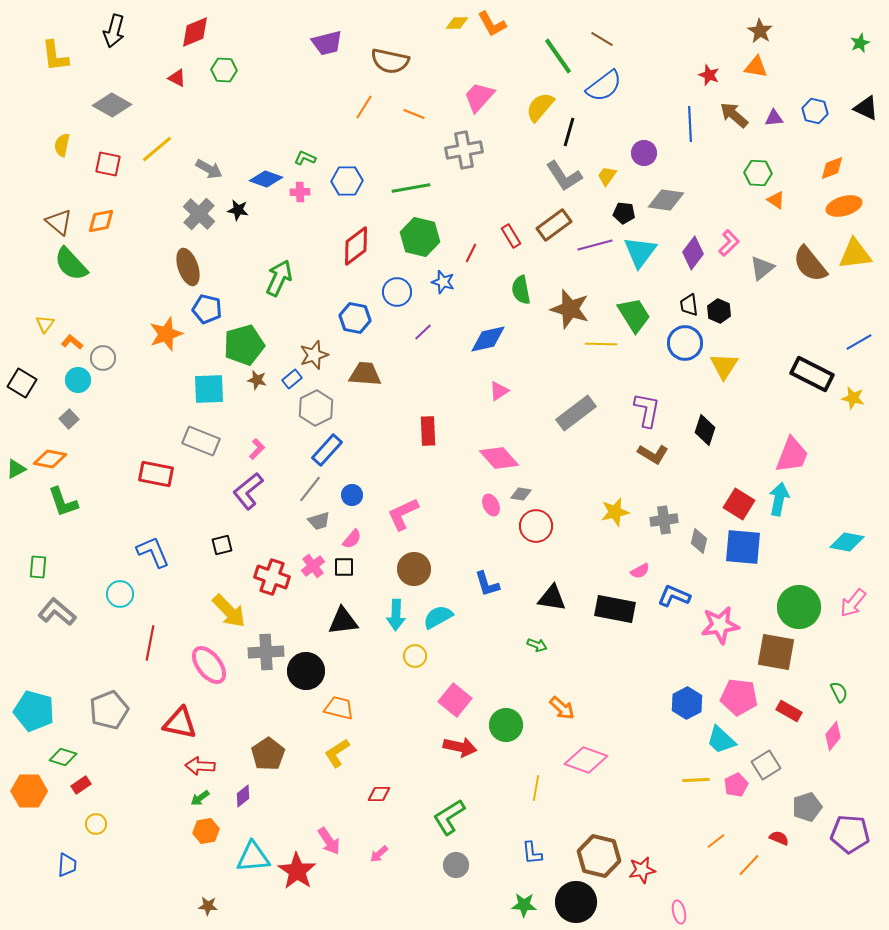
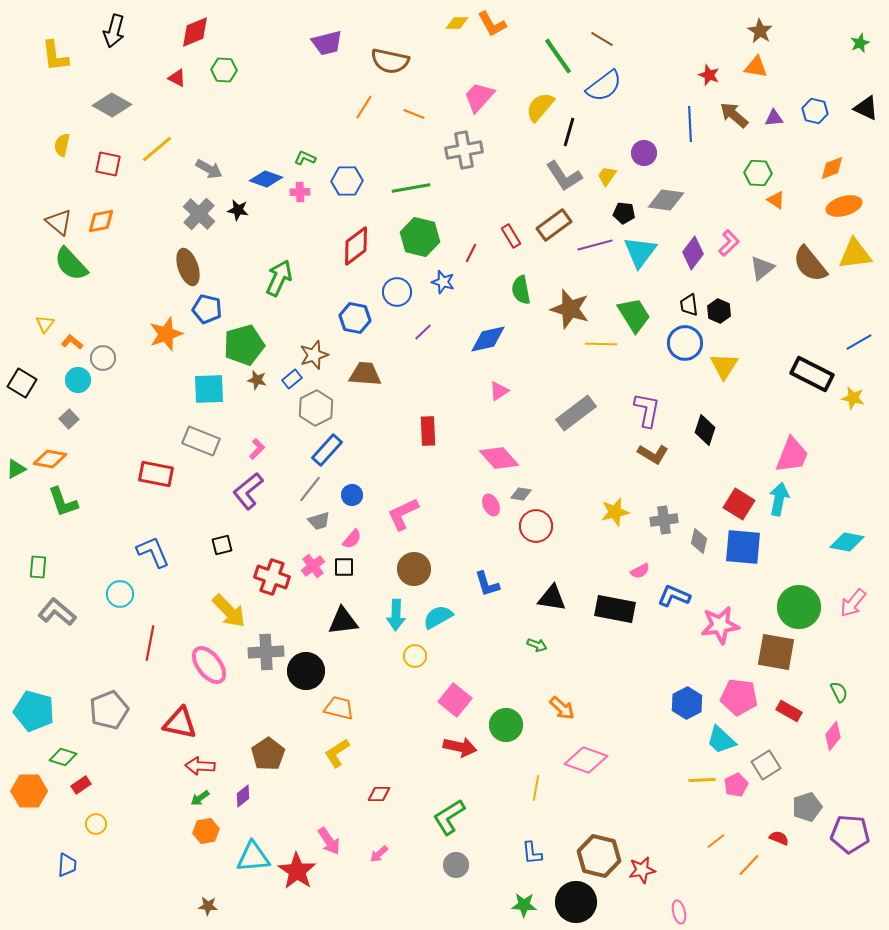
yellow line at (696, 780): moved 6 px right
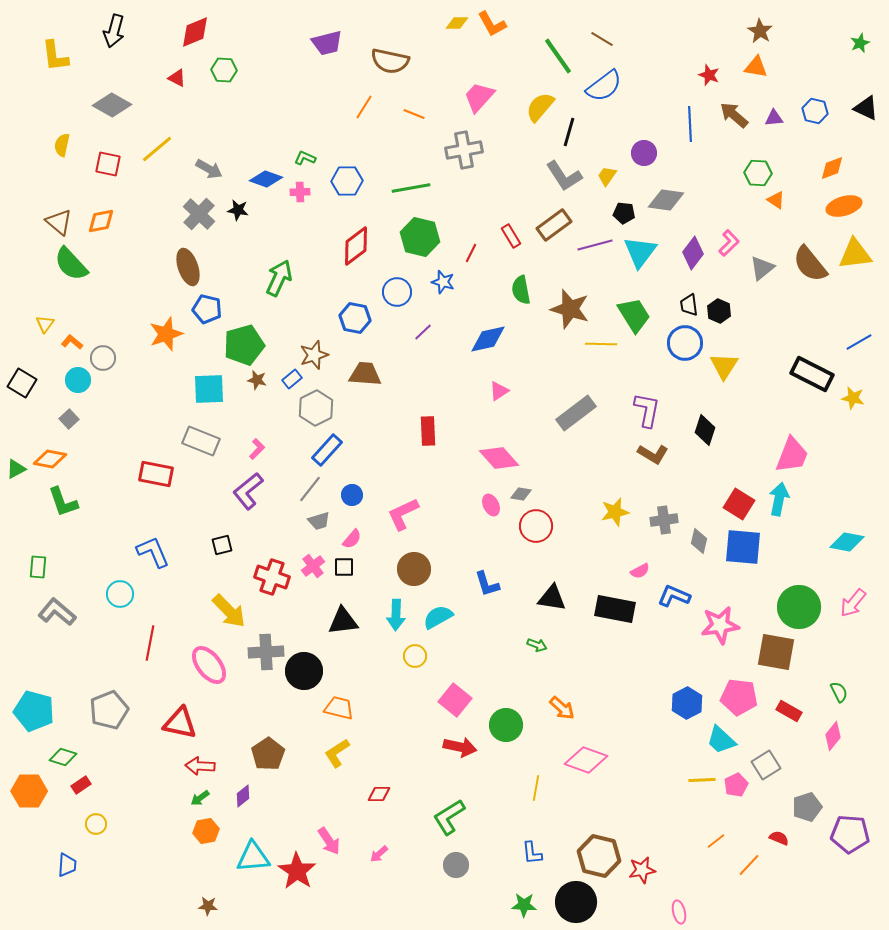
black circle at (306, 671): moved 2 px left
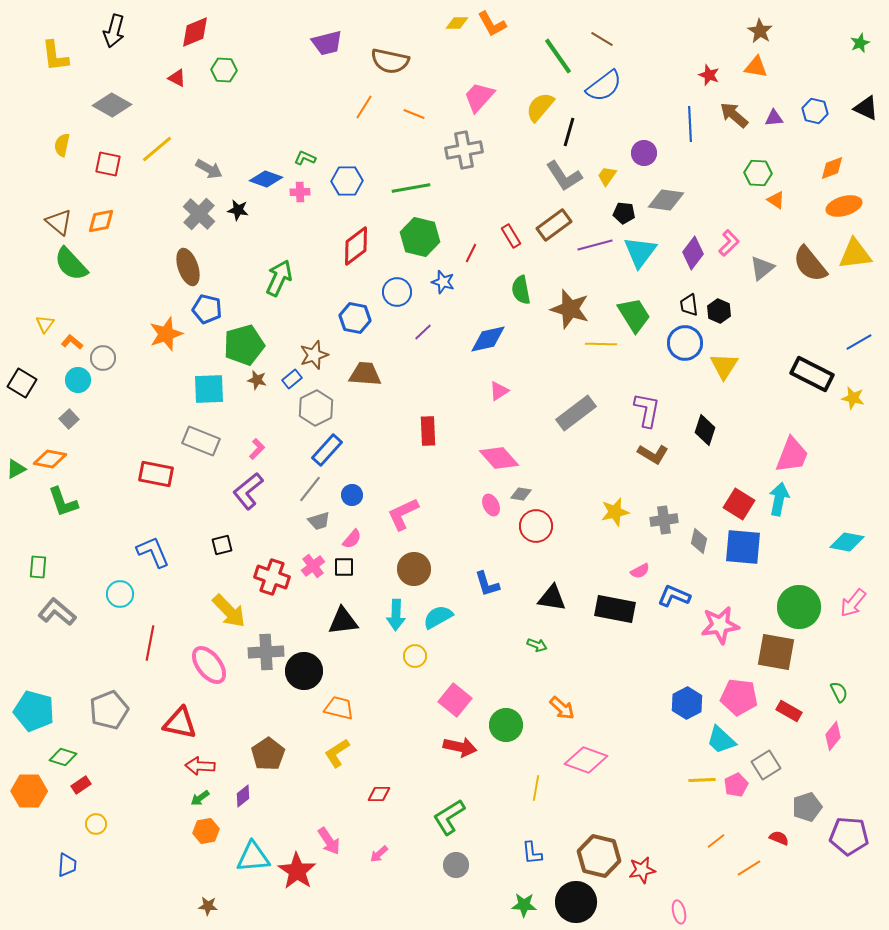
purple pentagon at (850, 834): moved 1 px left, 2 px down
orange line at (749, 865): moved 3 px down; rotated 15 degrees clockwise
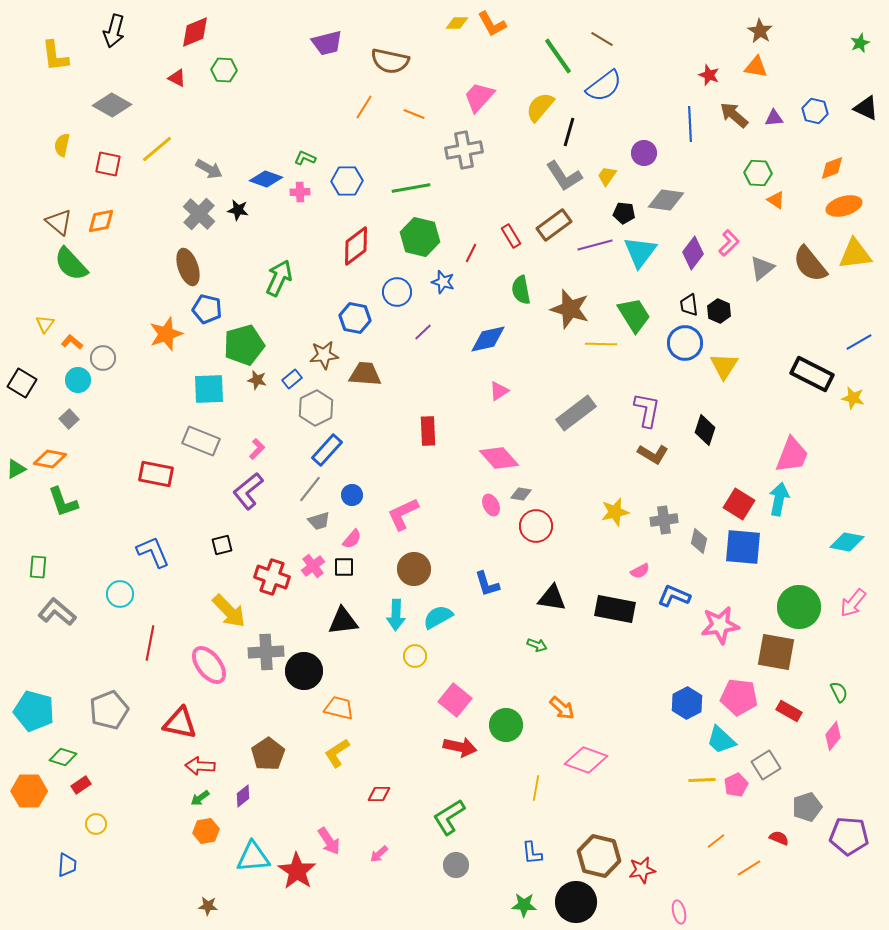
brown star at (314, 355): moved 10 px right; rotated 12 degrees clockwise
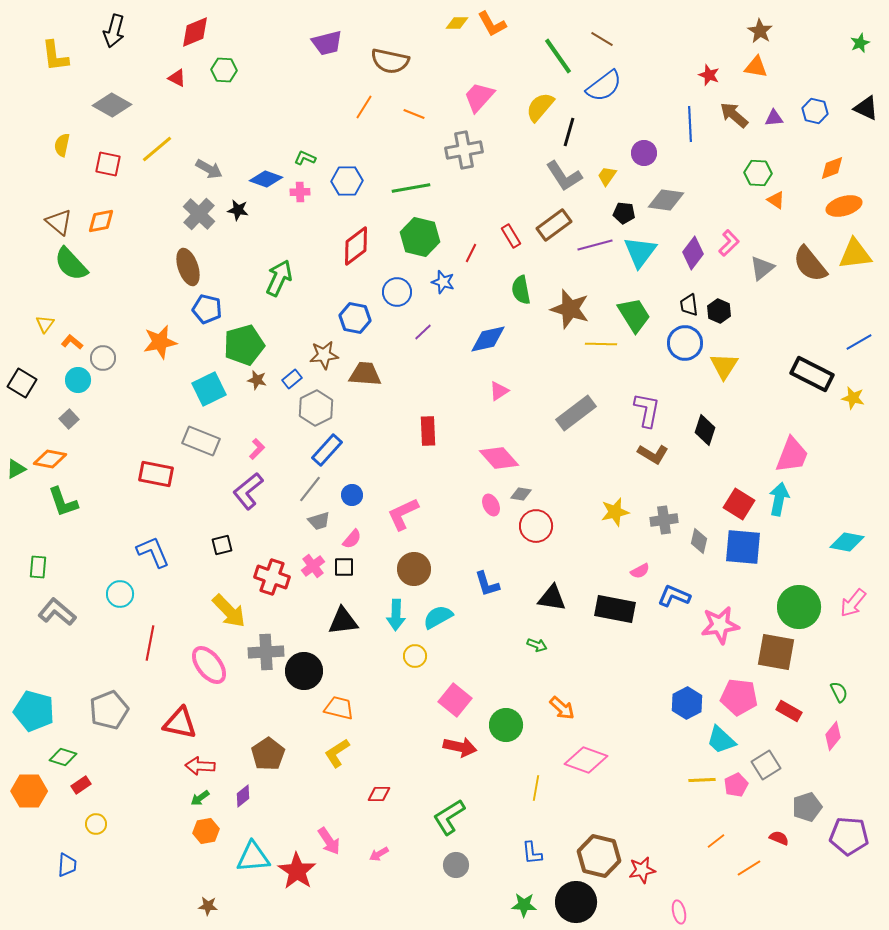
orange star at (166, 334): moved 6 px left, 8 px down; rotated 8 degrees clockwise
cyan square at (209, 389): rotated 24 degrees counterclockwise
pink arrow at (379, 854): rotated 12 degrees clockwise
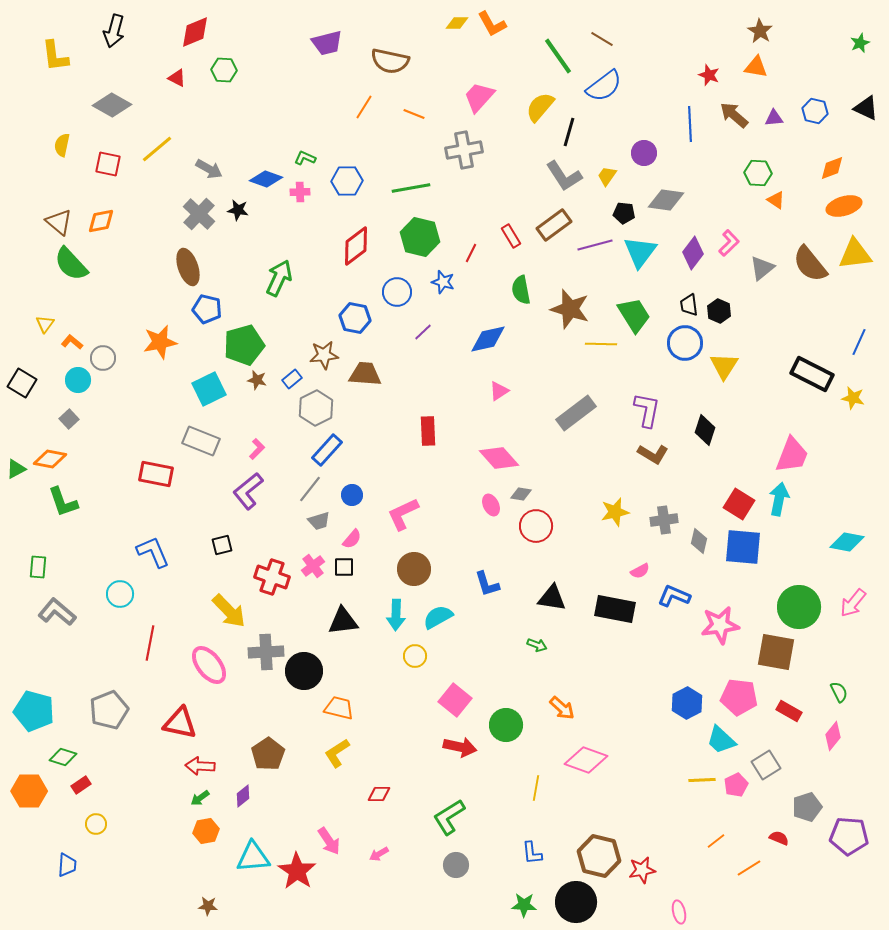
blue line at (859, 342): rotated 36 degrees counterclockwise
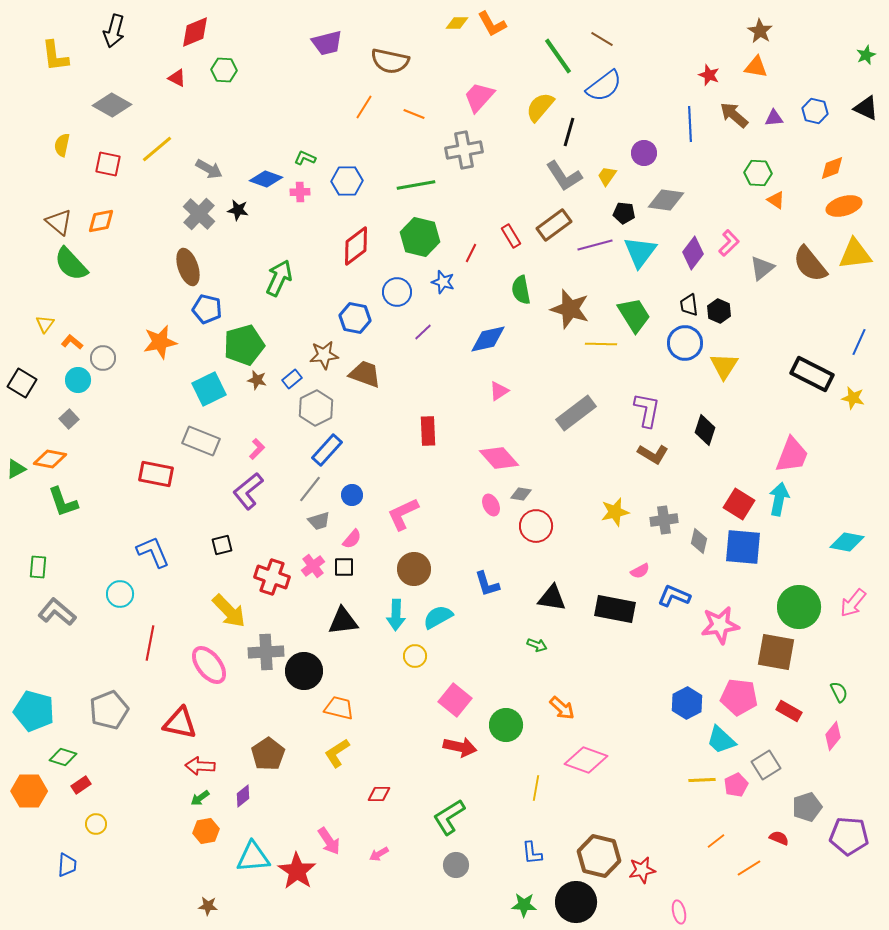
green star at (860, 43): moved 6 px right, 12 px down
green line at (411, 188): moved 5 px right, 3 px up
brown trapezoid at (365, 374): rotated 16 degrees clockwise
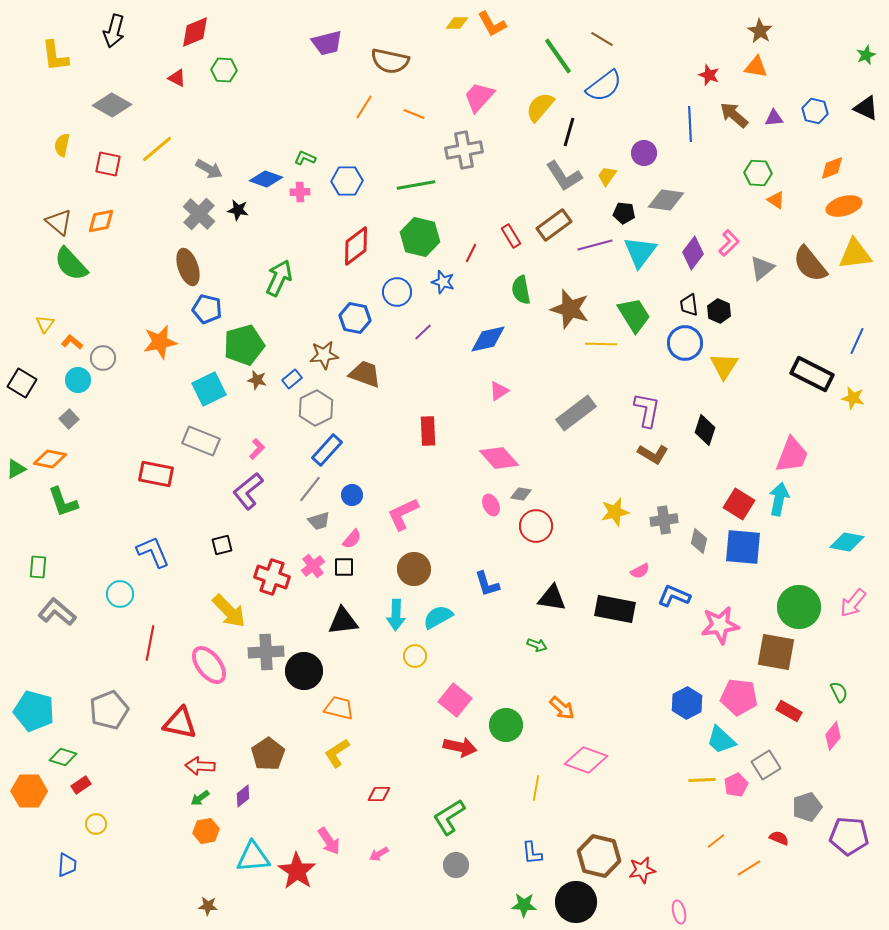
blue line at (859, 342): moved 2 px left, 1 px up
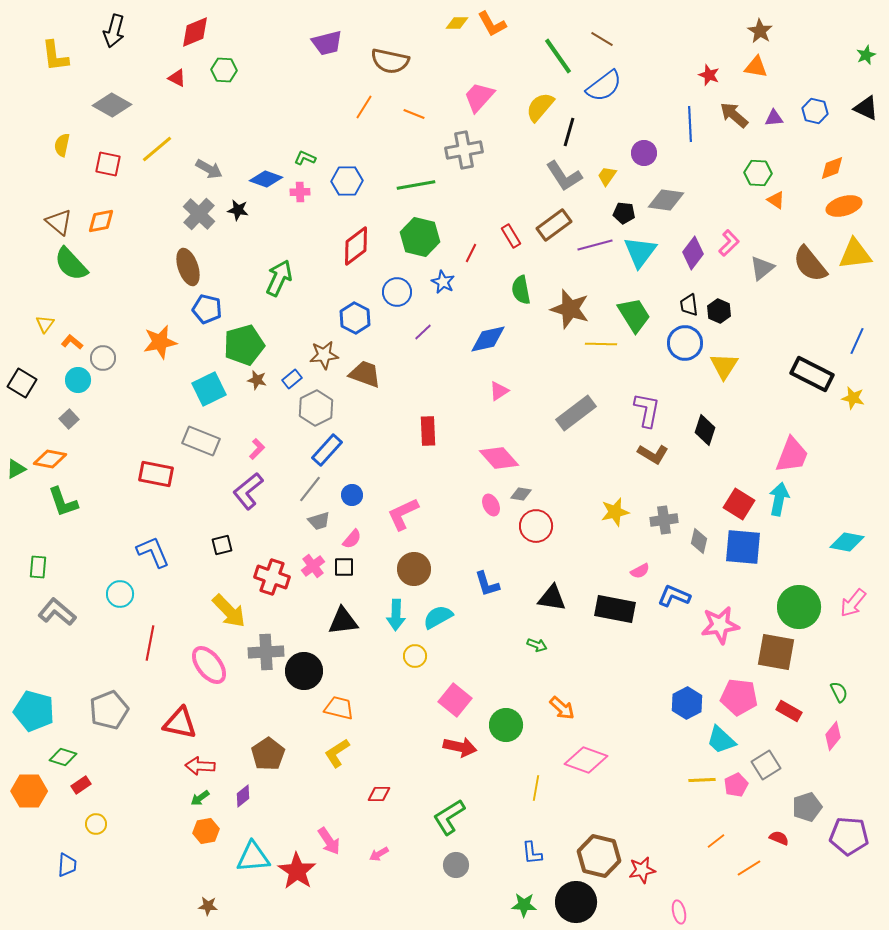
blue star at (443, 282): rotated 10 degrees clockwise
blue hexagon at (355, 318): rotated 16 degrees clockwise
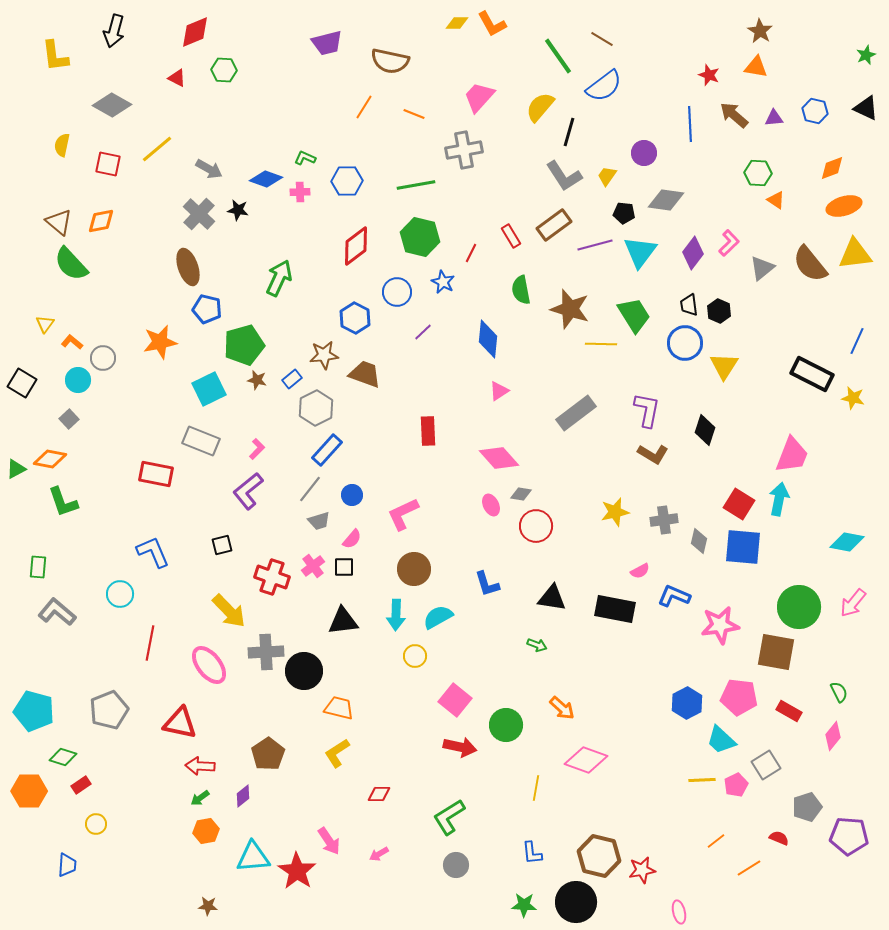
blue diamond at (488, 339): rotated 72 degrees counterclockwise
